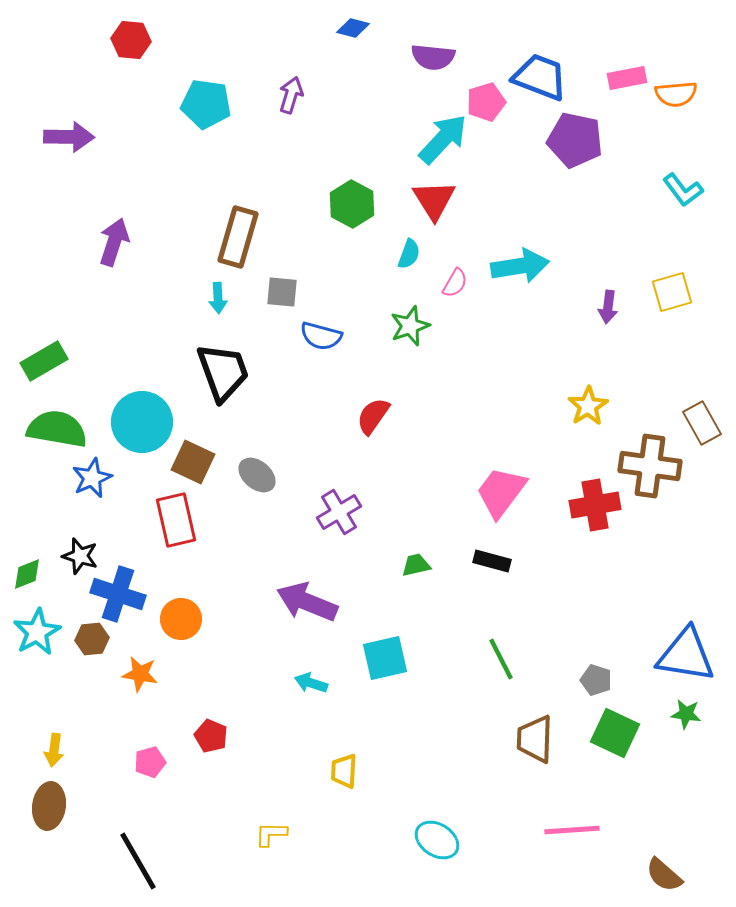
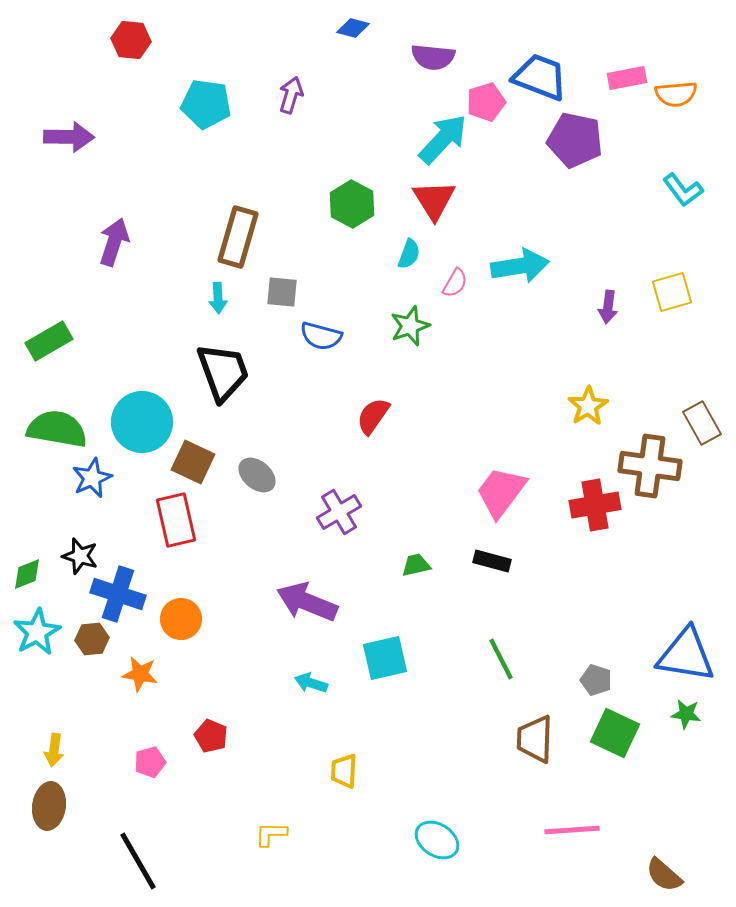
green rectangle at (44, 361): moved 5 px right, 20 px up
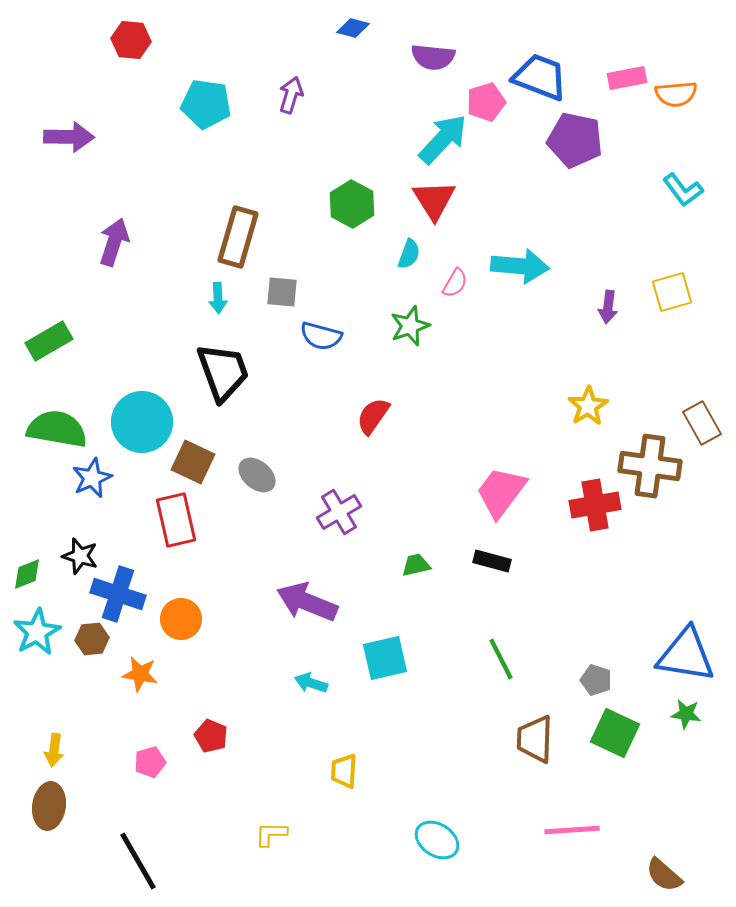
cyan arrow at (520, 266): rotated 14 degrees clockwise
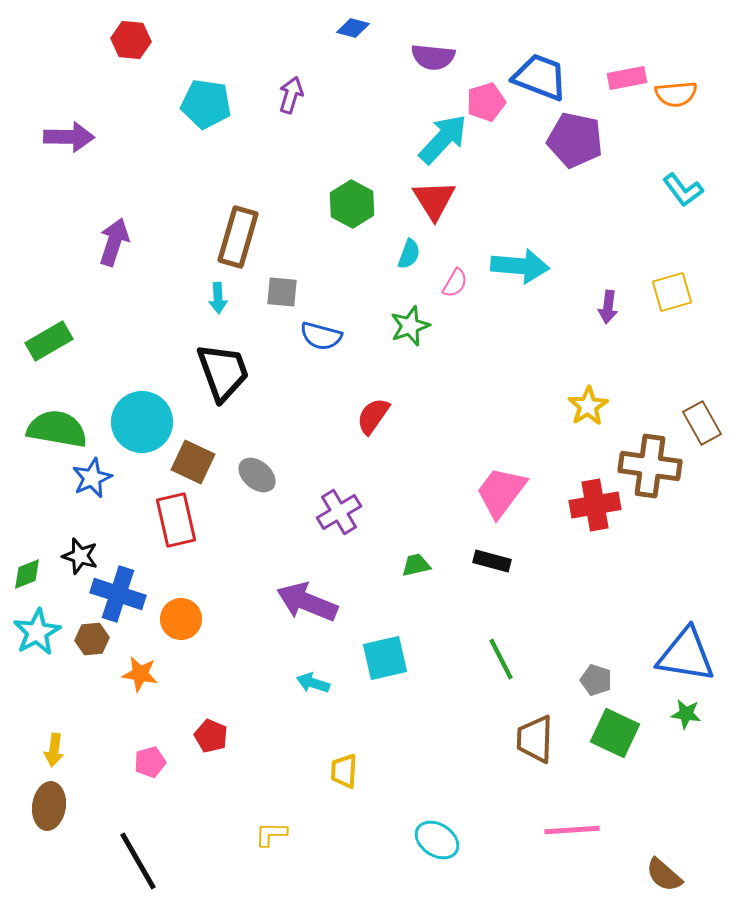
cyan arrow at (311, 683): moved 2 px right
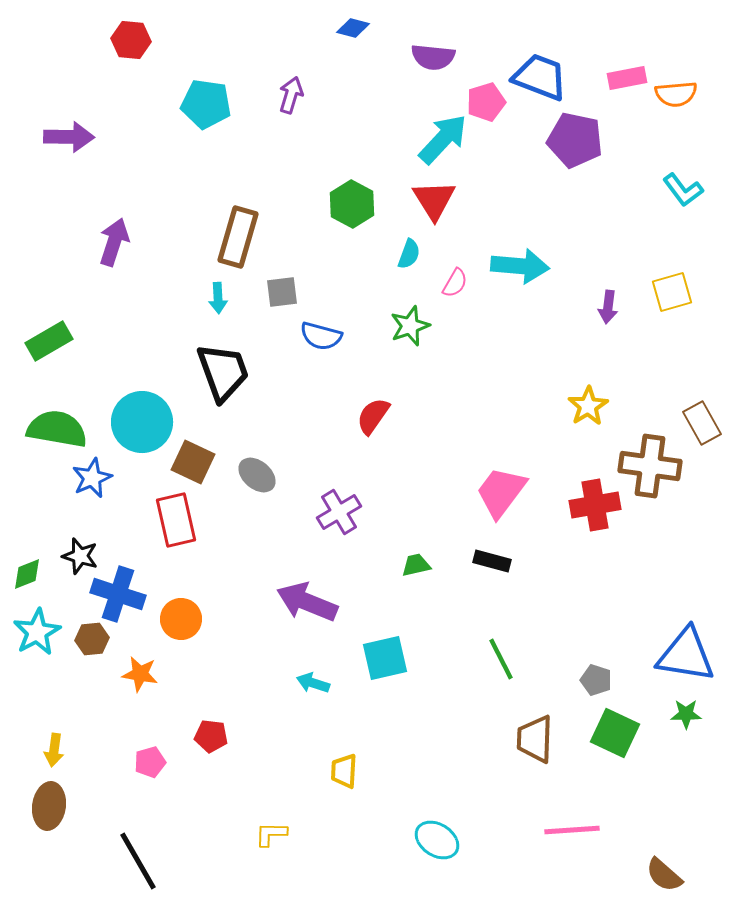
gray square at (282, 292): rotated 12 degrees counterclockwise
green star at (686, 714): rotated 8 degrees counterclockwise
red pentagon at (211, 736): rotated 16 degrees counterclockwise
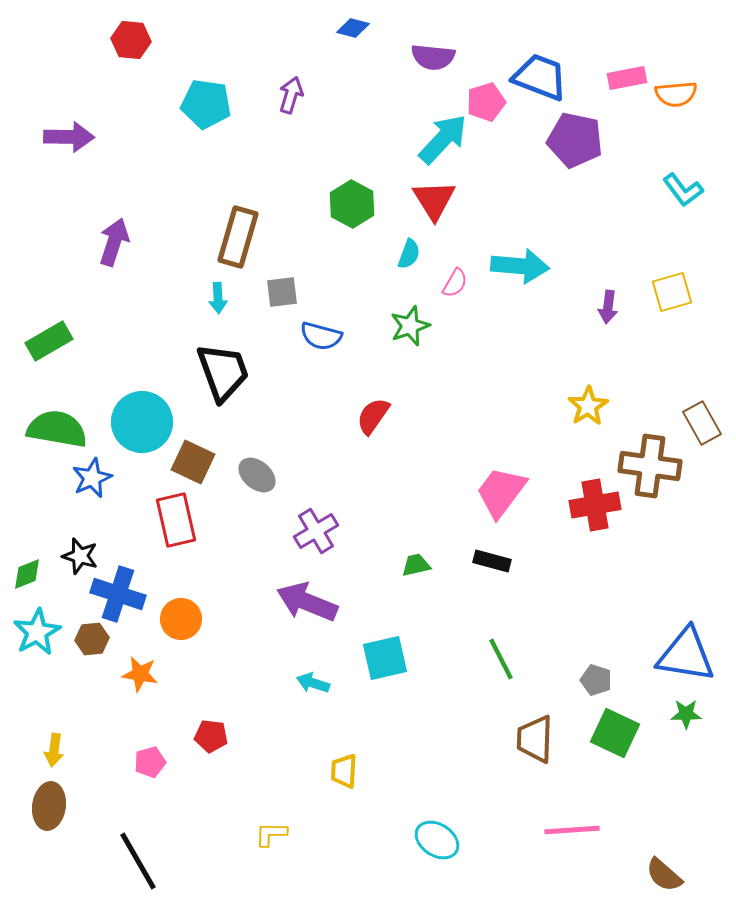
purple cross at (339, 512): moved 23 px left, 19 px down
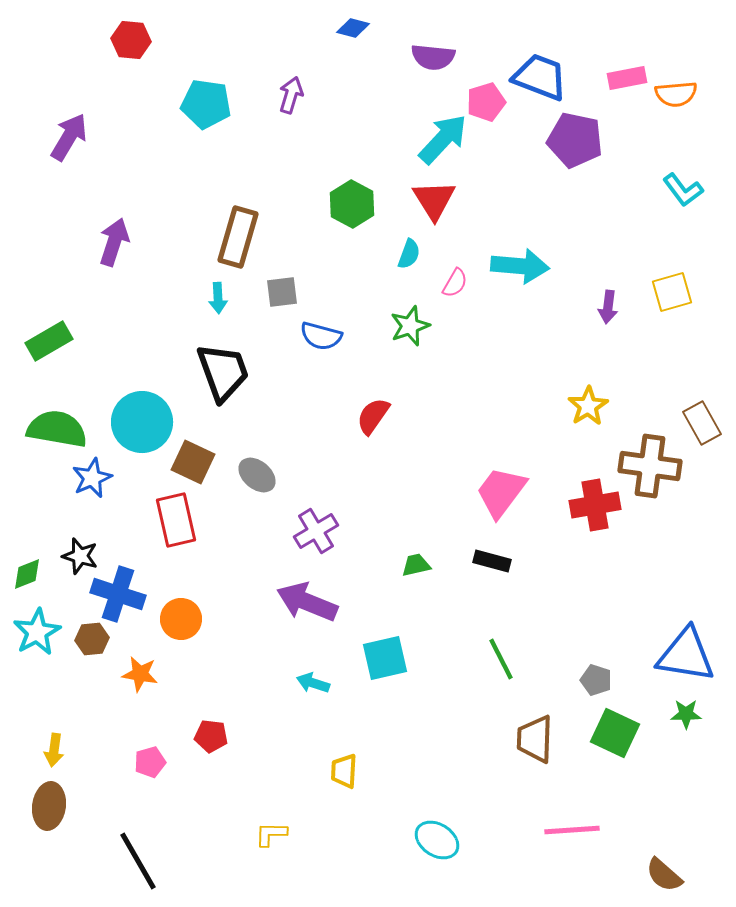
purple arrow at (69, 137): rotated 60 degrees counterclockwise
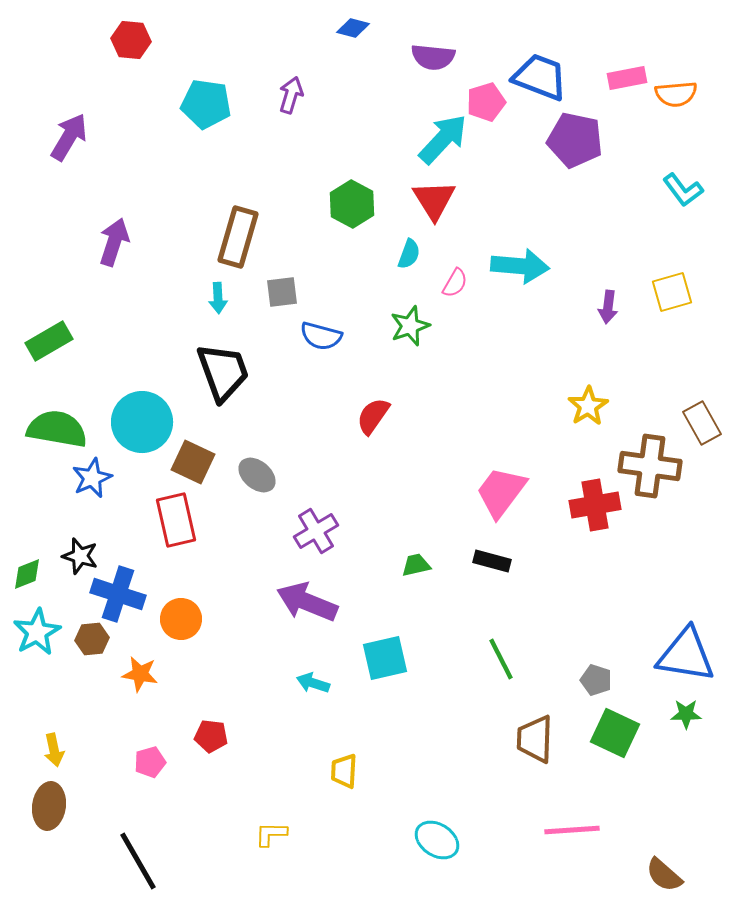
yellow arrow at (54, 750): rotated 20 degrees counterclockwise
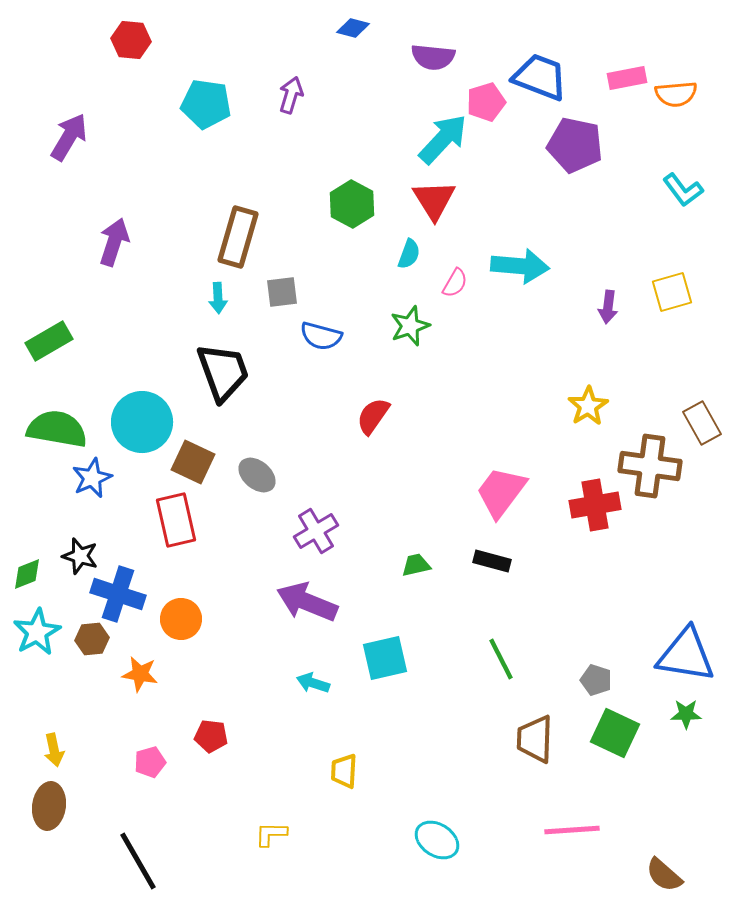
purple pentagon at (575, 140): moved 5 px down
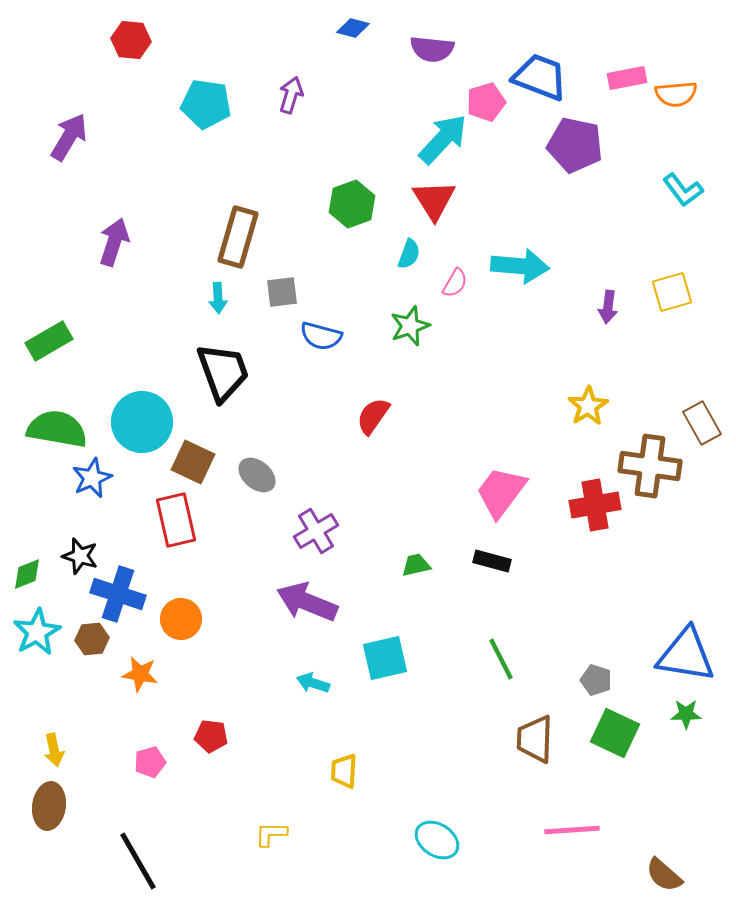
purple semicircle at (433, 57): moved 1 px left, 8 px up
green hexagon at (352, 204): rotated 12 degrees clockwise
